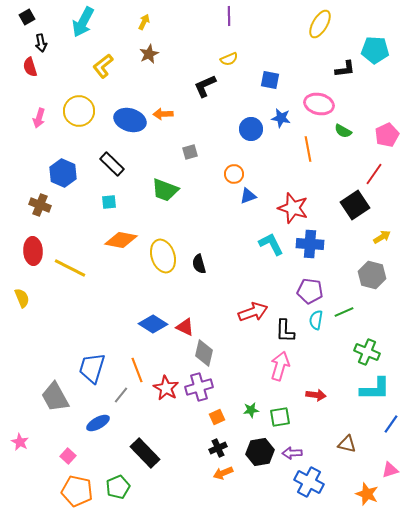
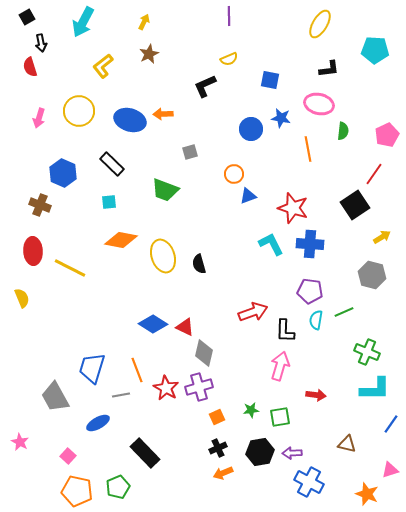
black L-shape at (345, 69): moved 16 px left
green semicircle at (343, 131): rotated 114 degrees counterclockwise
gray line at (121, 395): rotated 42 degrees clockwise
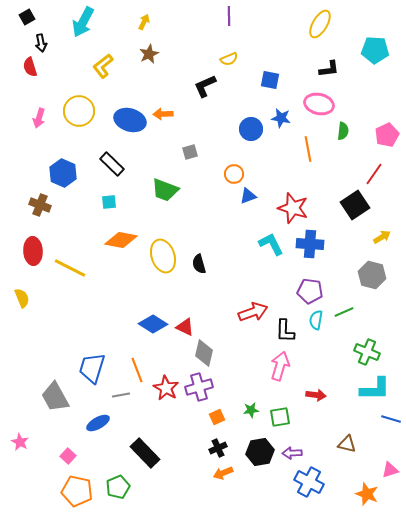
blue line at (391, 424): moved 5 px up; rotated 72 degrees clockwise
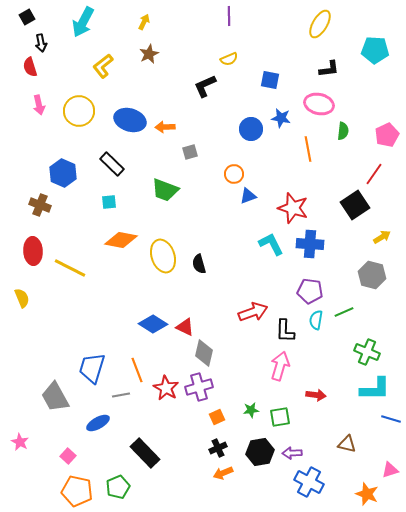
orange arrow at (163, 114): moved 2 px right, 13 px down
pink arrow at (39, 118): moved 13 px up; rotated 30 degrees counterclockwise
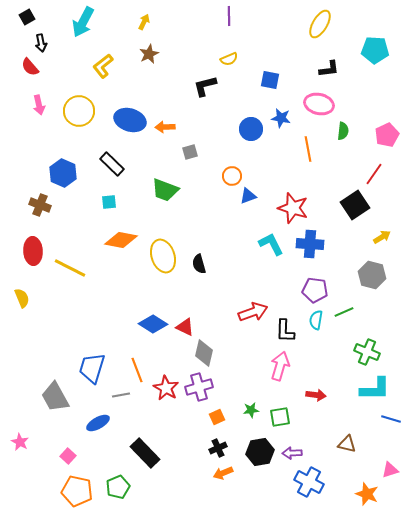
red semicircle at (30, 67): rotated 24 degrees counterclockwise
black L-shape at (205, 86): rotated 10 degrees clockwise
orange circle at (234, 174): moved 2 px left, 2 px down
purple pentagon at (310, 291): moved 5 px right, 1 px up
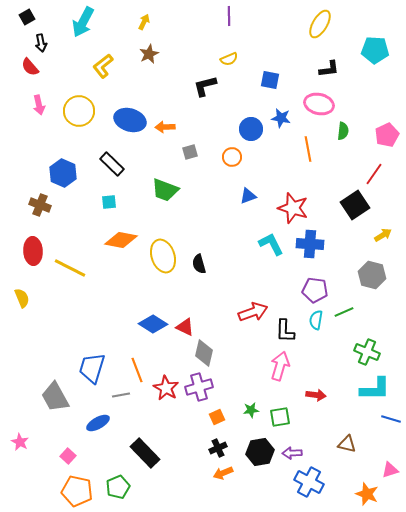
orange circle at (232, 176): moved 19 px up
yellow arrow at (382, 237): moved 1 px right, 2 px up
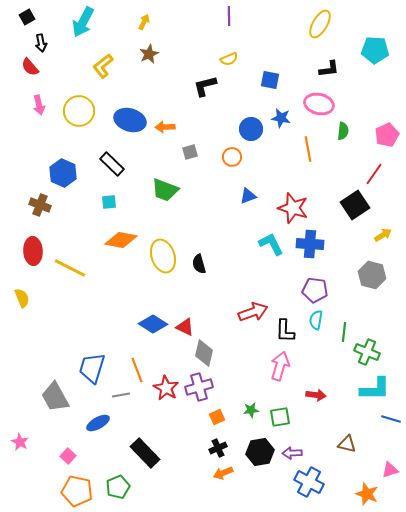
green line at (344, 312): moved 20 px down; rotated 60 degrees counterclockwise
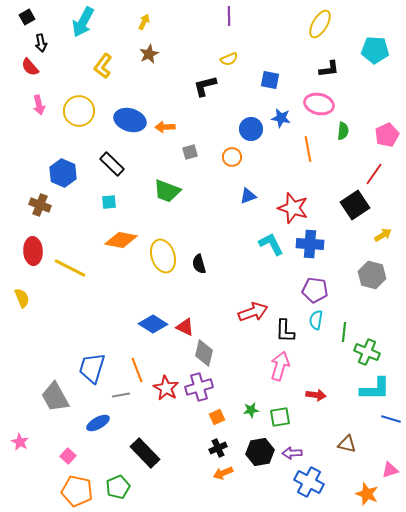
yellow L-shape at (103, 66): rotated 15 degrees counterclockwise
green trapezoid at (165, 190): moved 2 px right, 1 px down
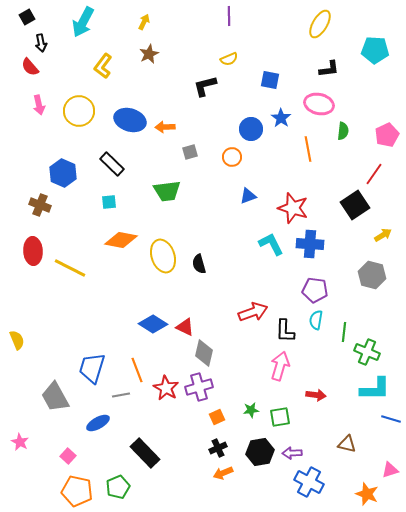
blue star at (281, 118): rotated 24 degrees clockwise
green trapezoid at (167, 191): rotated 28 degrees counterclockwise
yellow semicircle at (22, 298): moved 5 px left, 42 px down
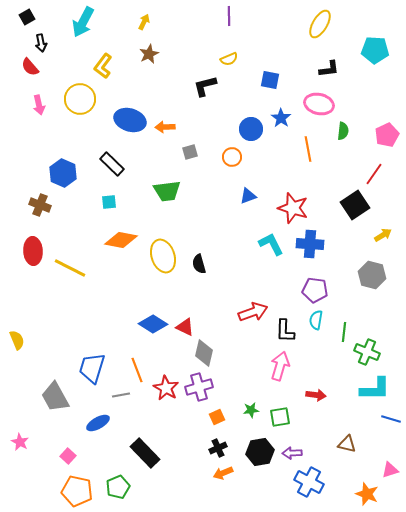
yellow circle at (79, 111): moved 1 px right, 12 px up
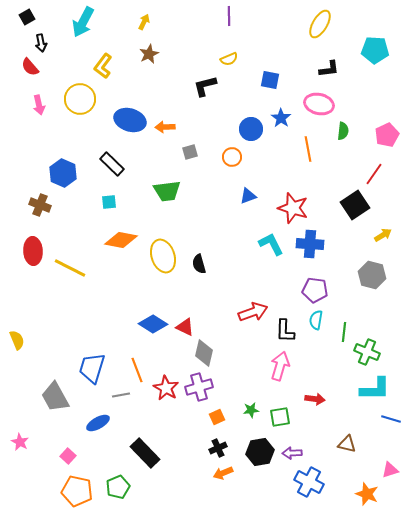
red arrow at (316, 395): moved 1 px left, 4 px down
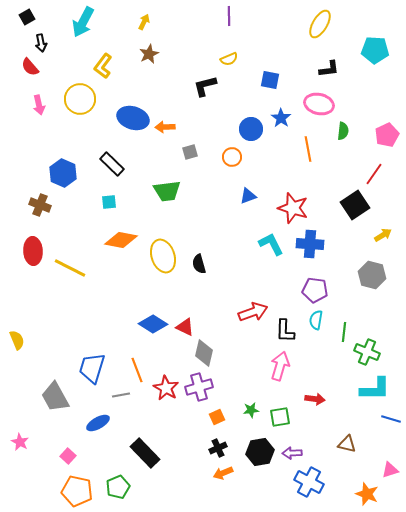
blue ellipse at (130, 120): moved 3 px right, 2 px up
